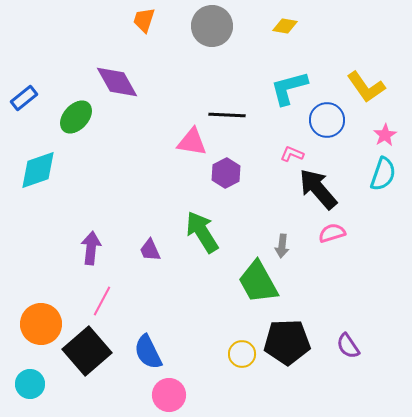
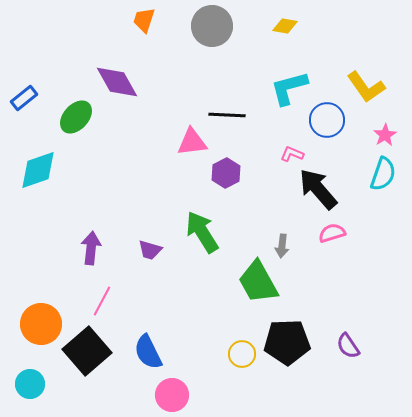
pink triangle: rotated 16 degrees counterclockwise
purple trapezoid: rotated 50 degrees counterclockwise
pink circle: moved 3 px right
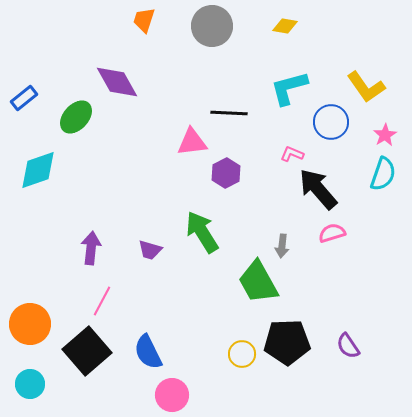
black line: moved 2 px right, 2 px up
blue circle: moved 4 px right, 2 px down
orange circle: moved 11 px left
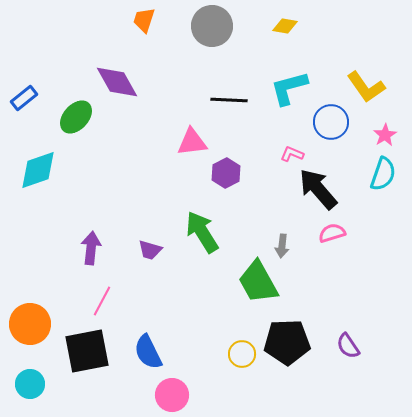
black line: moved 13 px up
black square: rotated 30 degrees clockwise
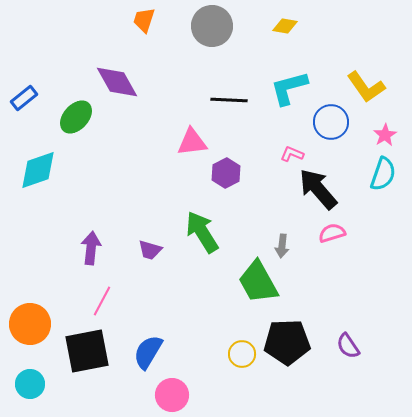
blue semicircle: rotated 57 degrees clockwise
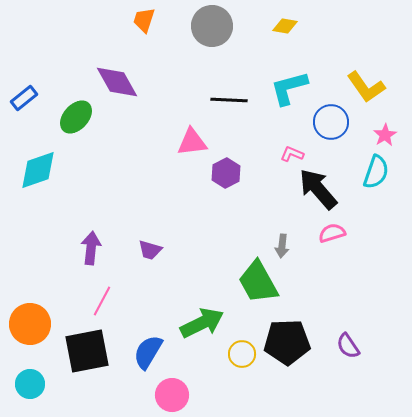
cyan semicircle: moved 7 px left, 2 px up
green arrow: moved 91 px down; rotated 96 degrees clockwise
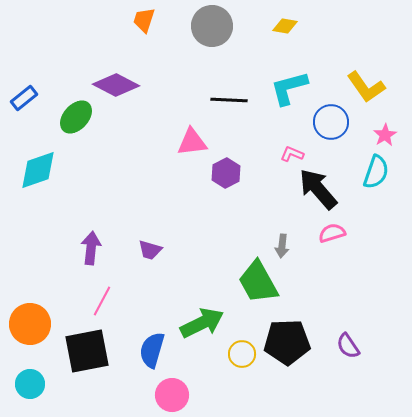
purple diamond: moved 1 px left, 3 px down; rotated 33 degrees counterclockwise
blue semicircle: moved 4 px right, 2 px up; rotated 15 degrees counterclockwise
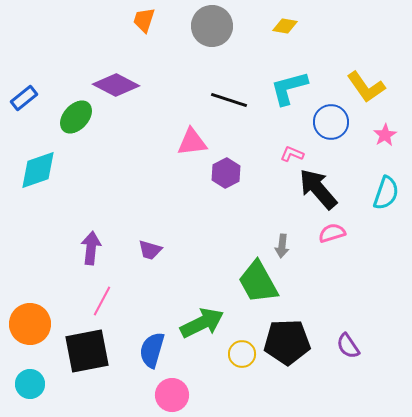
black line: rotated 15 degrees clockwise
cyan semicircle: moved 10 px right, 21 px down
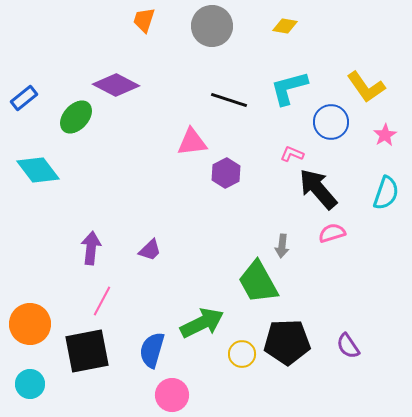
cyan diamond: rotated 72 degrees clockwise
purple trapezoid: rotated 60 degrees counterclockwise
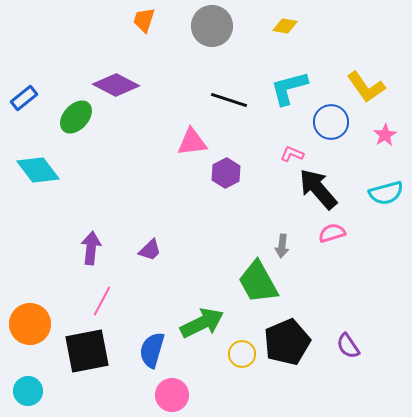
cyan semicircle: rotated 56 degrees clockwise
black pentagon: rotated 21 degrees counterclockwise
cyan circle: moved 2 px left, 7 px down
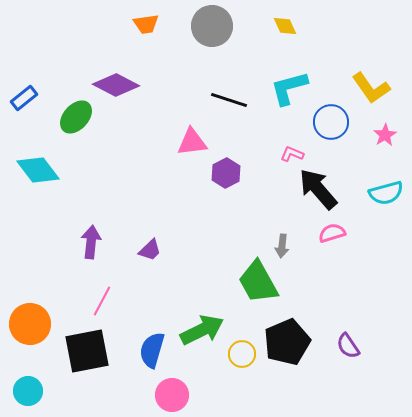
orange trapezoid: moved 2 px right, 4 px down; rotated 116 degrees counterclockwise
yellow diamond: rotated 55 degrees clockwise
yellow L-shape: moved 5 px right, 1 px down
purple arrow: moved 6 px up
green arrow: moved 7 px down
